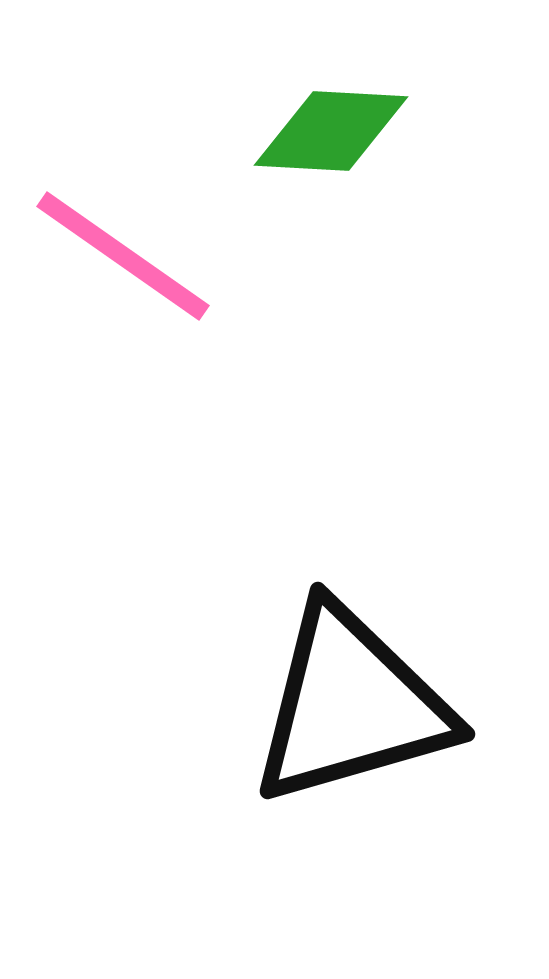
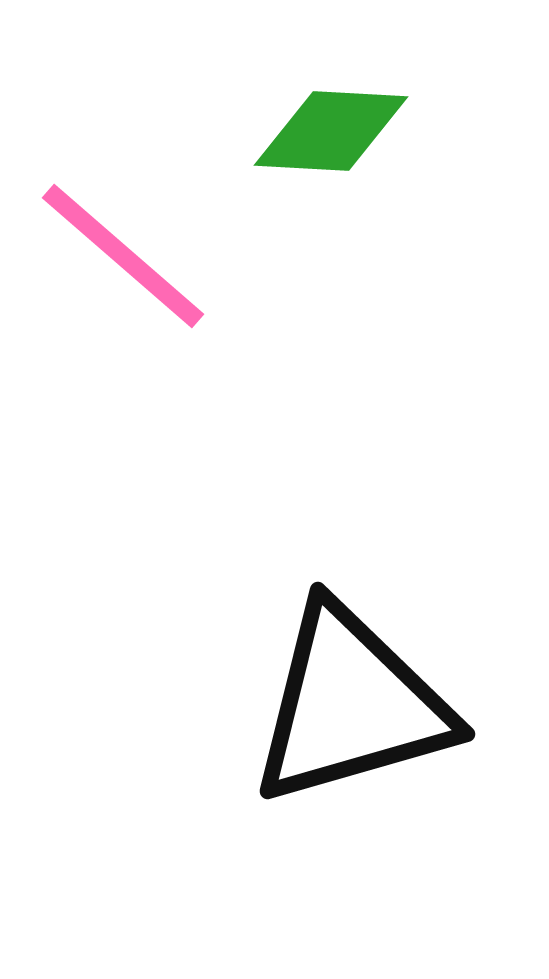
pink line: rotated 6 degrees clockwise
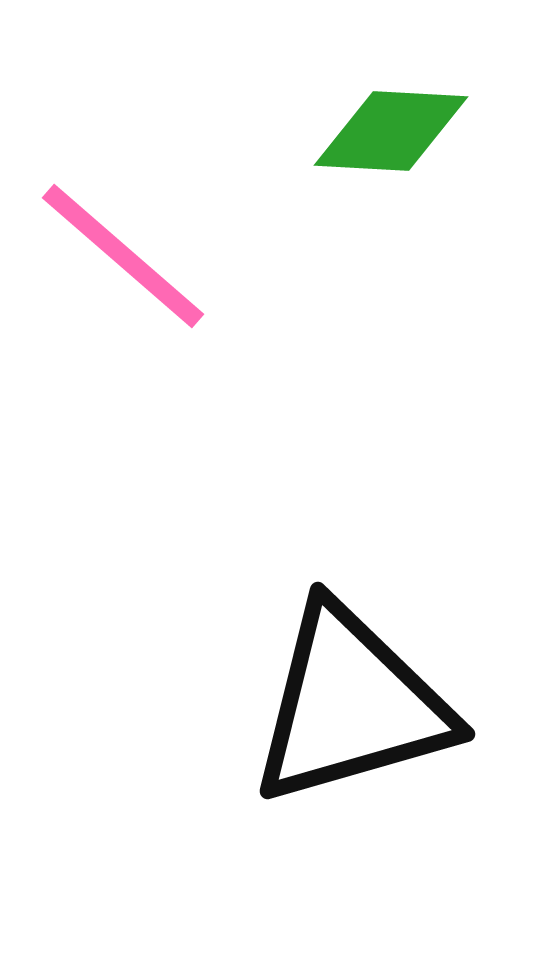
green diamond: moved 60 px right
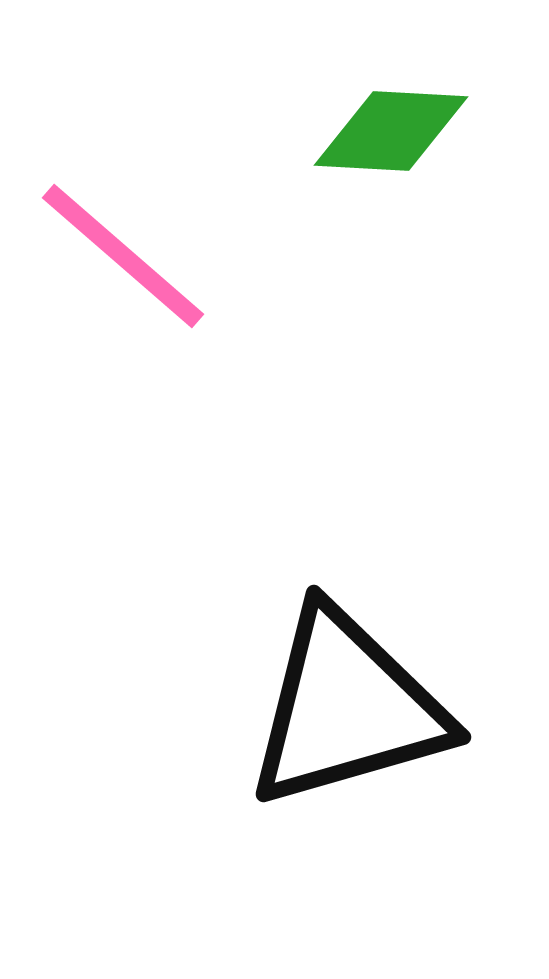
black triangle: moved 4 px left, 3 px down
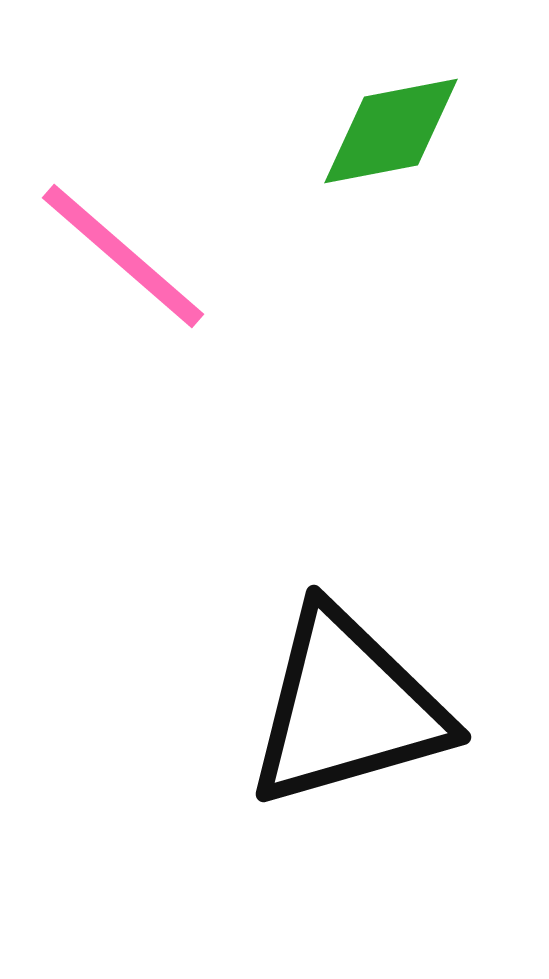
green diamond: rotated 14 degrees counterclockwise
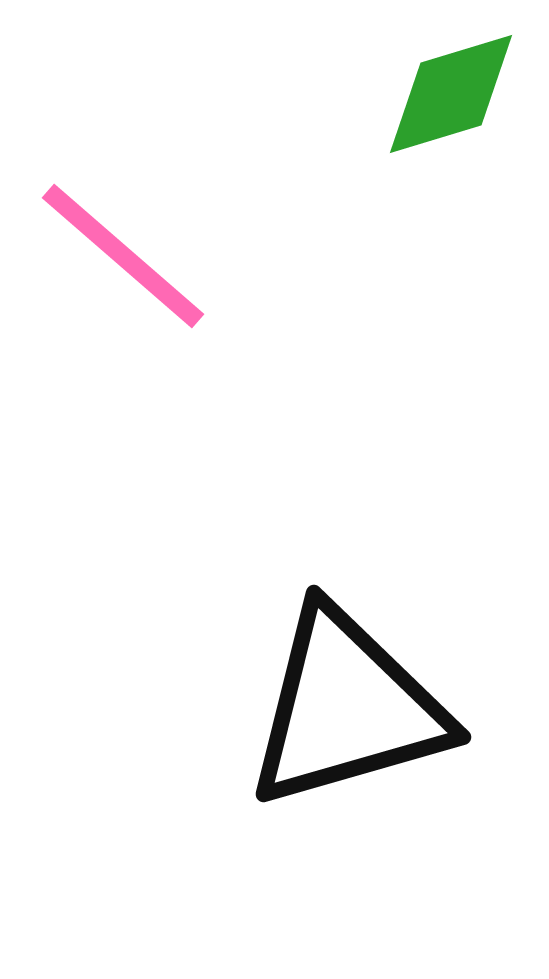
green diamond: moved 60 px right, 37 px up; rotated 6 degrees counterclockwise
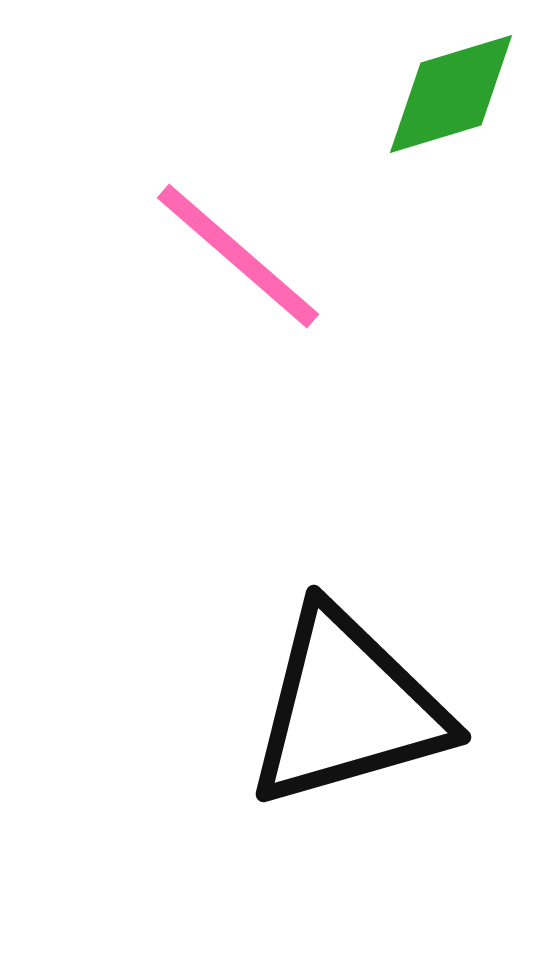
pink line: moved 115 px right
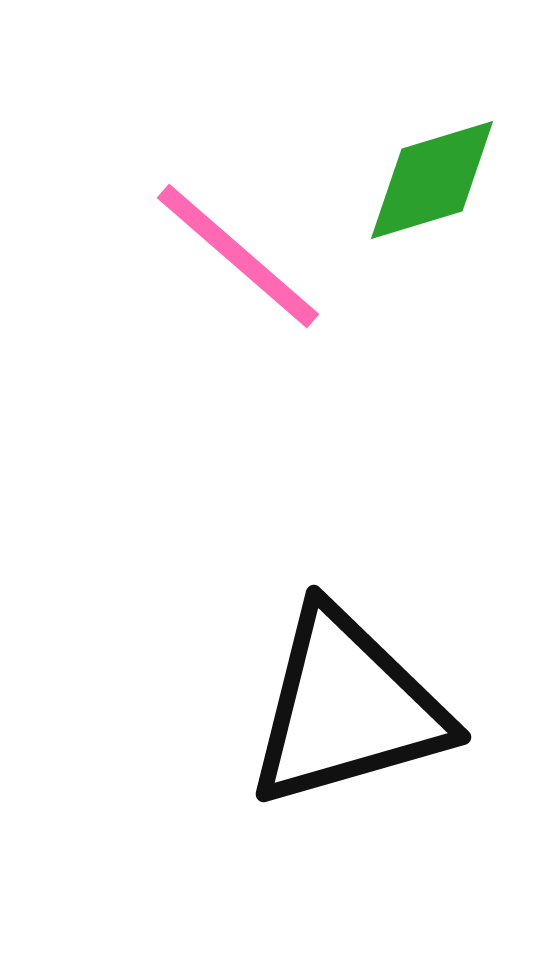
green diamond: moved 19 px left, 86 px down
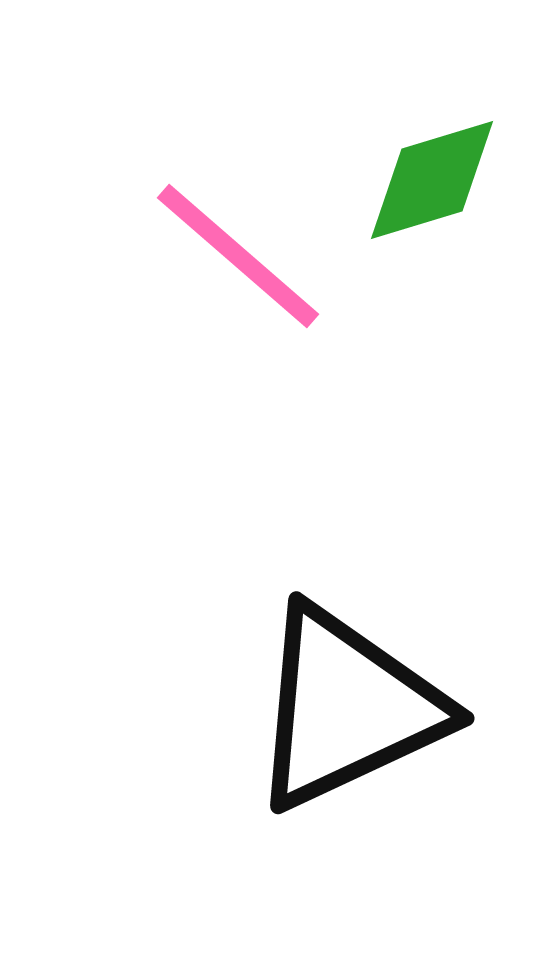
black triangle: rotated 9 degrees counterclockwise
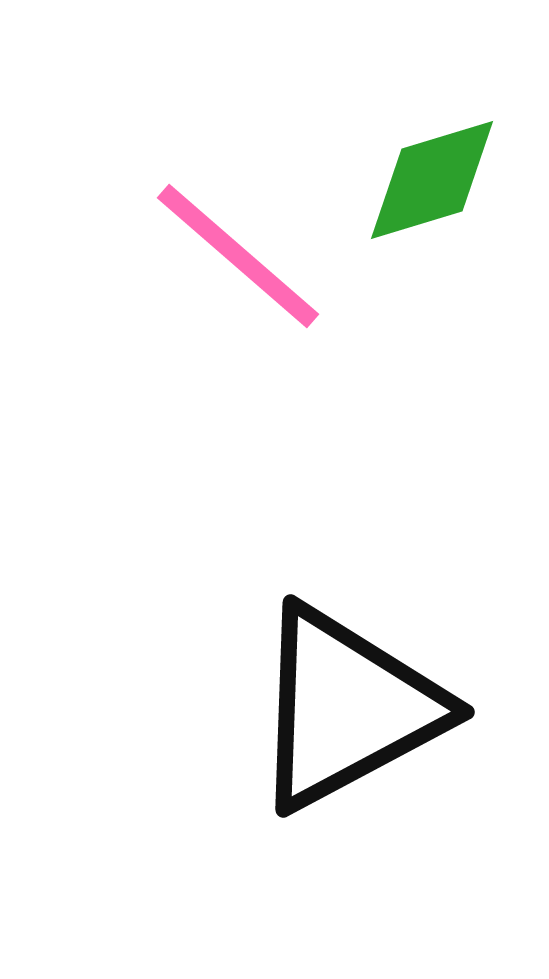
black triangle: rotated 3 degrees counterclockwise
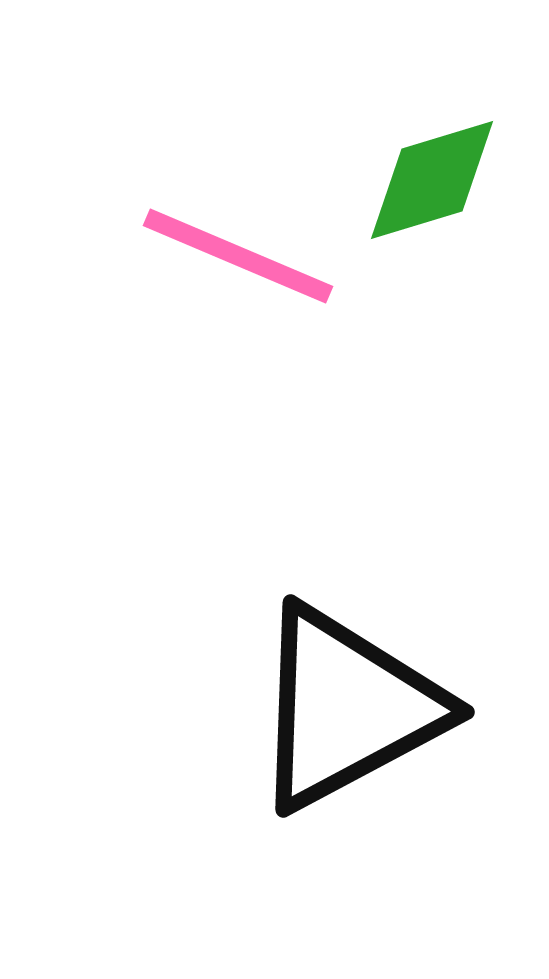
pink line: rotated 18 degrees counterclockwise
